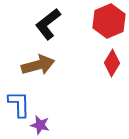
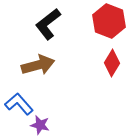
red hexagon: rotated 16 degrees counterclockwise
blue L-shape: rotated 40 degrees counterclockwise
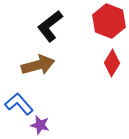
black L-shape: moved 2 px right, 2 px down
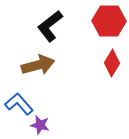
red hexagon: rotated 20 degrees counterclockwise
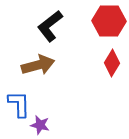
blue L-shape: rotated 40 degrees clockwise
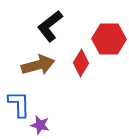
red hexagon: moved 18 px down
red diamond: moved 31 px left
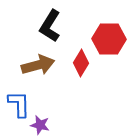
black L-shape: rotated 20 degrees counterclockwise
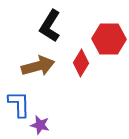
brown arrow: moved 1 px down
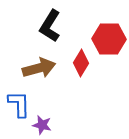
brown arrow: moved 1 px right, 2 px down
purple star: moved 2 px right
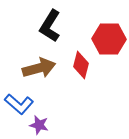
red diamond: moved 2 px down; rotated 16 degrees counterclockwise
blue L-shape: rotated 132 degrees clockwise
purple star: moved 3 px left
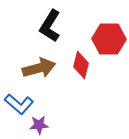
purple star: rotated 18 degrees counterclockwise
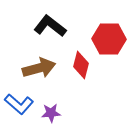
black L-shape: rotated 96 degrees clockwise
purple star: moved 12 px right, 12 px up
